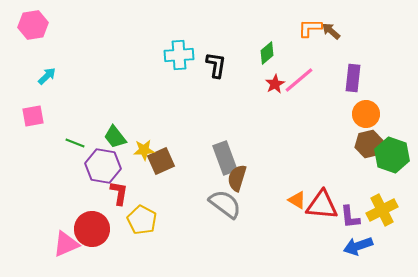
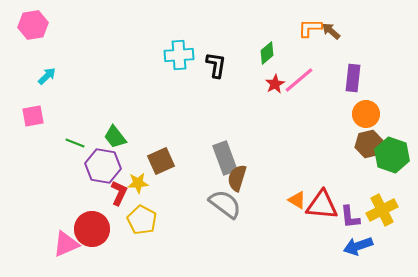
yellow star: moved 6 px left, 33 px down
red L-shape: rotated 15 degrees clockwise
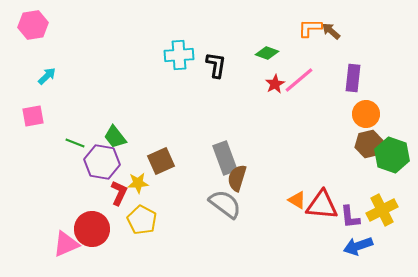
green diamond: rotated 60 degrees clockwise
purple hexagon: moved 1 px left, 4 px up
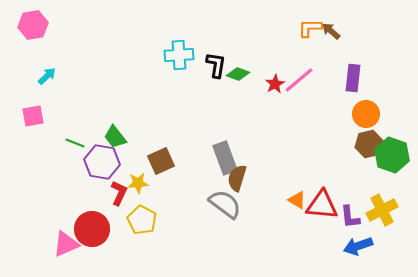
green diamond: moved 29 px left, 21 px down
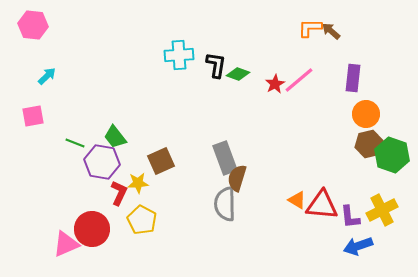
pink hexagon: rotated 16 degrees clockwise
gray semicircle: rotated 128 degrees counterclockwise
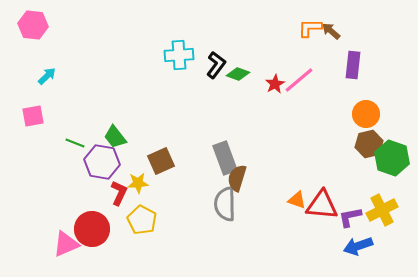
black L-shape: rotated 28 degrees clockwise
purple rectangle: moved 13 px up
green hexagon: moved 3 px down
orange triangle: rotated 12 degrees counterclockwise
purple L-shape: rotated 85 degrees clockwise
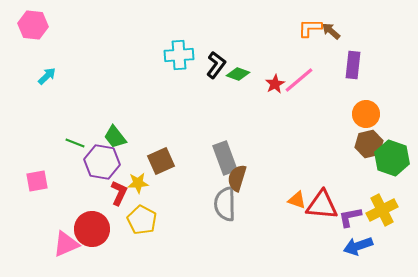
pink square: moved 4 px right, 65 px down
